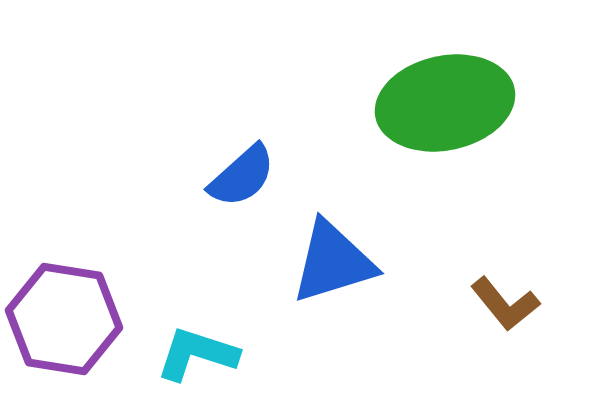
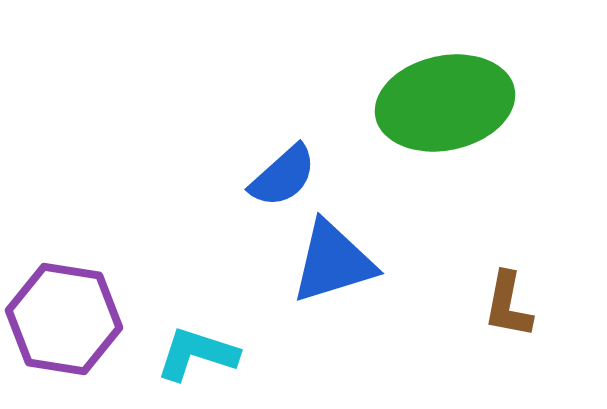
blue semicircle: moved 41 px right
brown L-shape: moved 3 px right, 1 px down; rotated 50 degrees clockwise
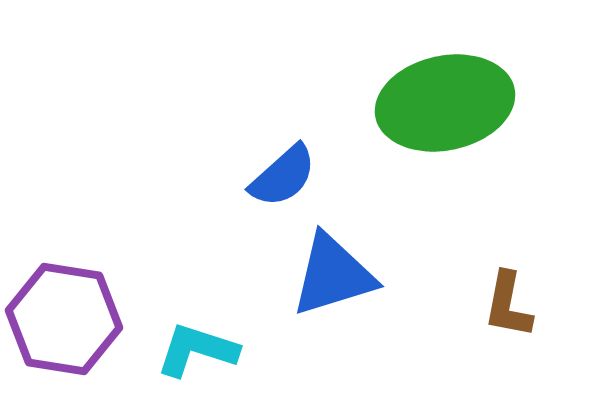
blue triangle: moved 13 px down
cyan L-shape: moved 4 px up
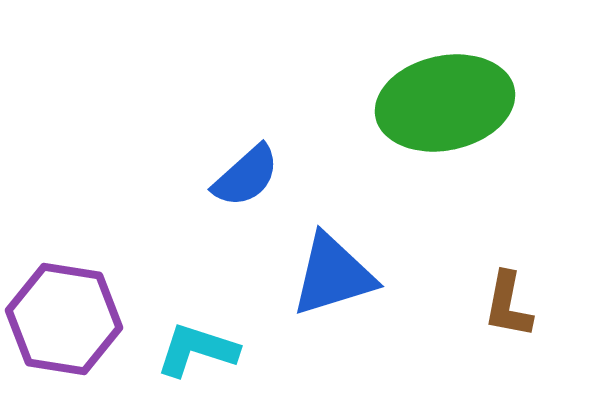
blue semicircle: moved 37 px left
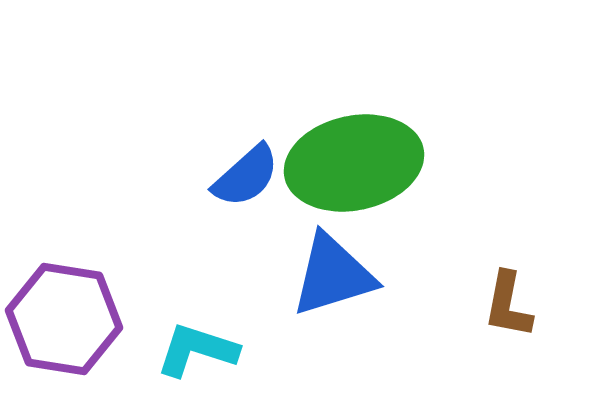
green ellipse: moved 91 px left, 60 px down
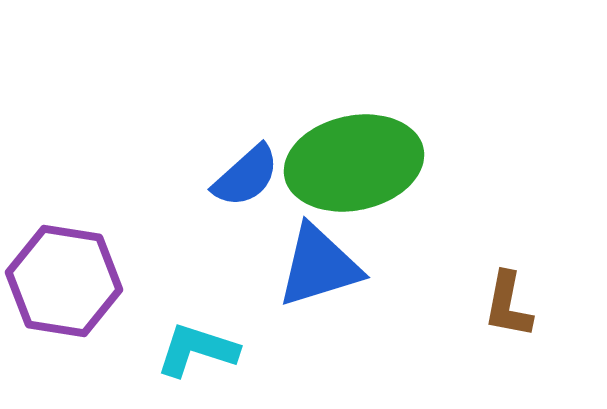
blue triangle: moved 14 px left, 9 px up
purple hexagon: moved 38 px up
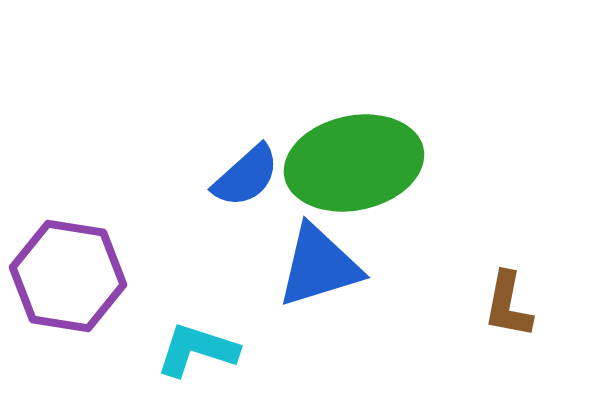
purple hexagon: moved 4 px right, 5 px up
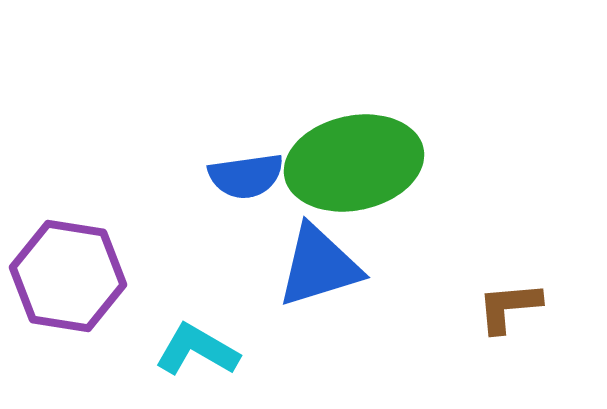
blue semicircle: rotated 34 degrees clockwise
brown L-shape: moved 1 px right, 2 px down; rotated 74 degrees clockwise
cyan L-shape: rotated 12 degrees clockwise
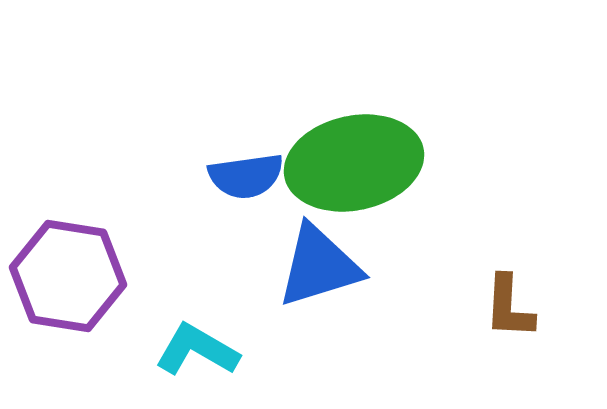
brown L-shape: rotated 82 degrees counterclockwise
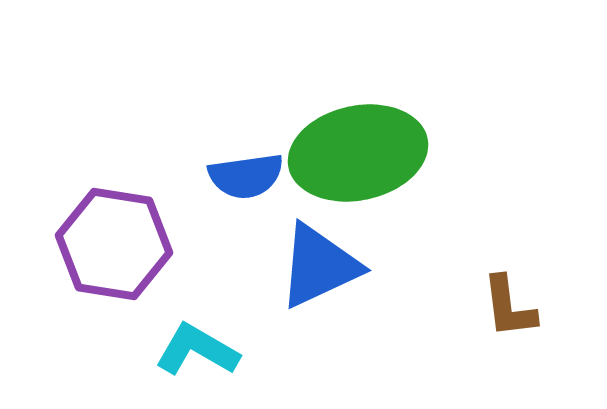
green ellipse: moved 4 px right, 10 px up
blue triangle: rotated 8 degrees counterclockwise
purple hexagon: moved 46 px right, 32 px up
brown L-shape: rotated 10 degrees counterclockwise
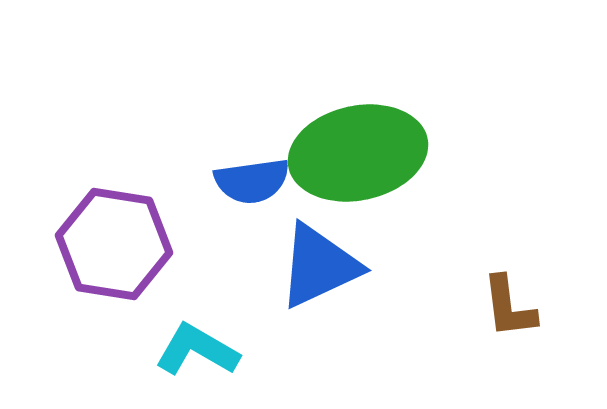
blue semicircle: moved 6 px right, 5 px down
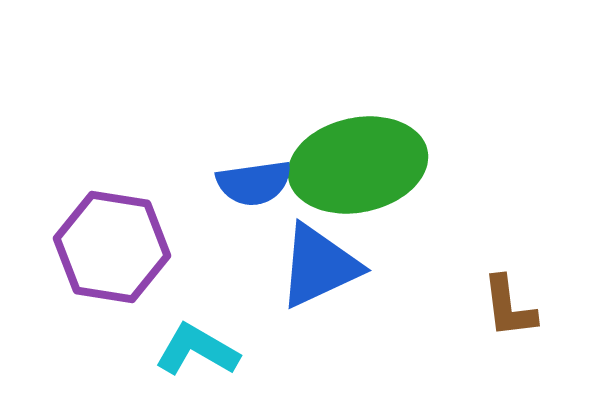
green ellipse: moved 12 px down
blue semicircle: moved 2 px right, 2 px down
purple hexagon: moved 2 px left, 3 px down
